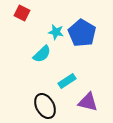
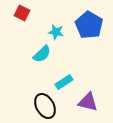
blue pentagon: moved 7 px right, 8 px up
cyan rectangle: moved 3 px left, 1 px down
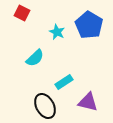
cyan star: moved 1 px right; rotated 14 degrees clockwise
cyan semicircle: moved 7 px left, 4 px down
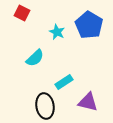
black ellipse: rotated 20 degrees clockwise
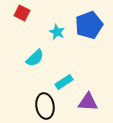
blue pentagon: rotated 20 degrees clockwise
purple triangle: rotated 10 degrees counterclockwise
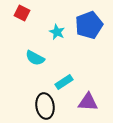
cyan semicircle: rotated 72 degrees clockwise
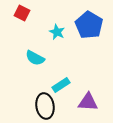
blue pentagon: rotated 20 degrees counterclockwise
cyan rectangle: moved 3 px left, 3 px down
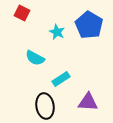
cyan rectangle: moved 6 px up
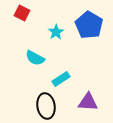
cyan star: moved 1 px left; rotated 14 degrees clockwise
black ellipse: moved 1 px right
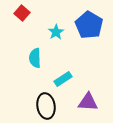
red square: rotated 14 degrees clockwise
cyan semicircle: rotated 60 degrees clockwise
cyan rectangle: moved 2 px right
